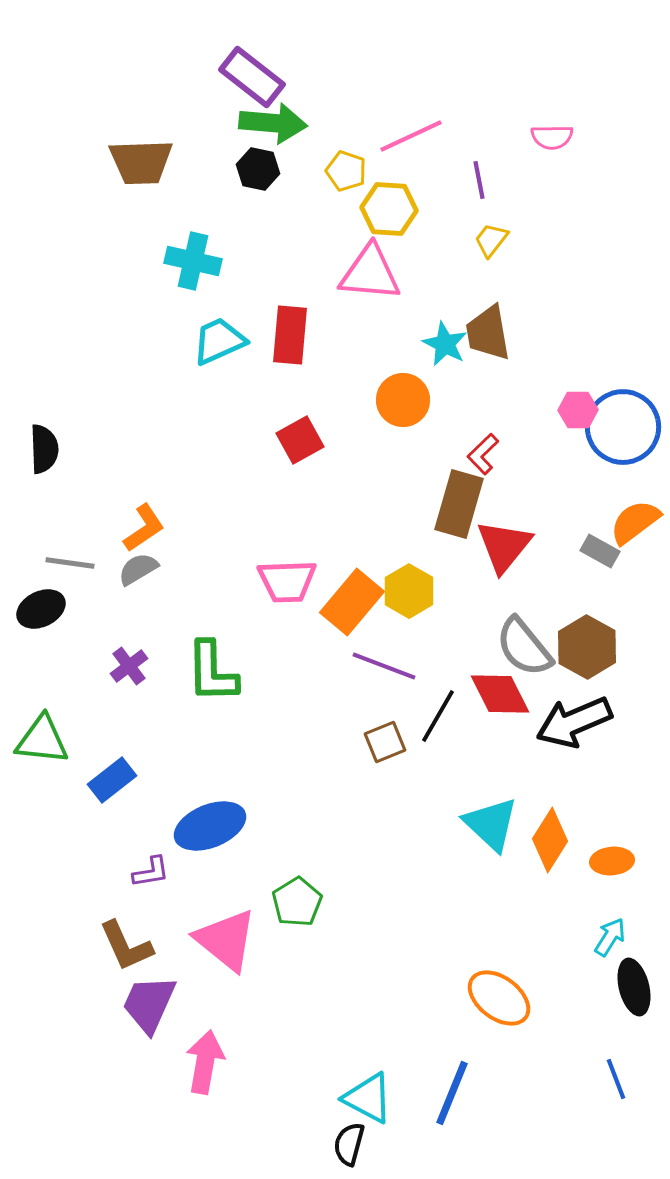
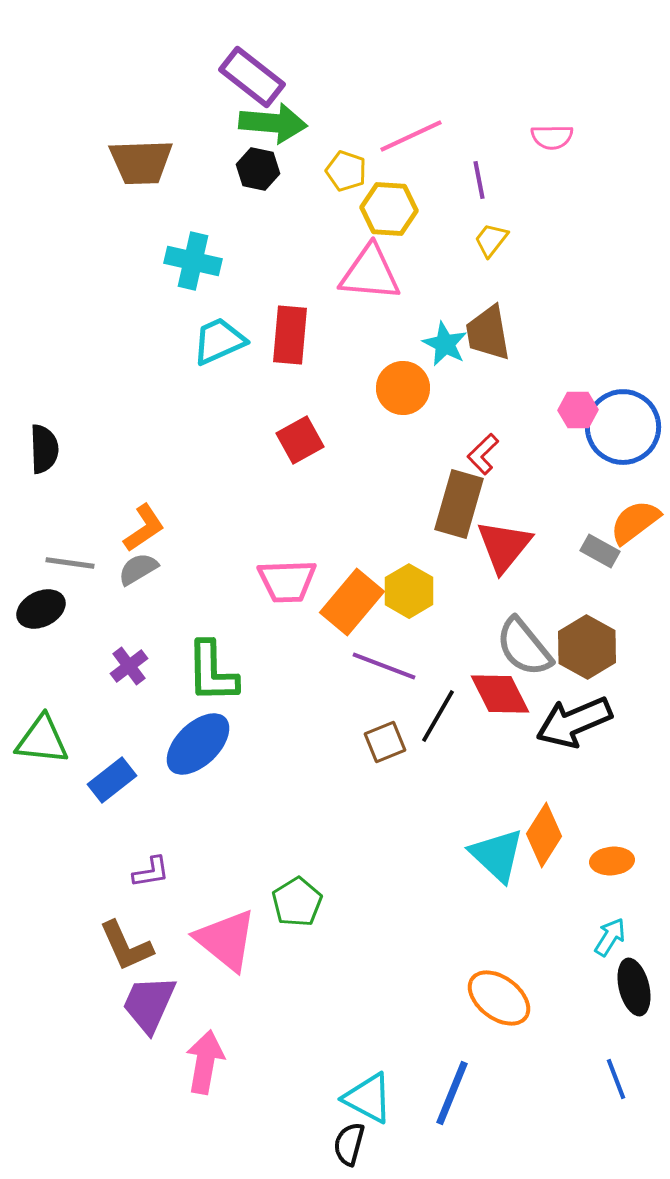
orange circle at (403, 400): moved 12 px up
cyan triangle at (491, 824): moved 6 px right, 31 px down
blue ellipse at (210, 826): moved 12 px left, 82 px up; rotated 22 degrees counterclockwise
orange diamond at (550, 840): moved 6 px left, 5 px up
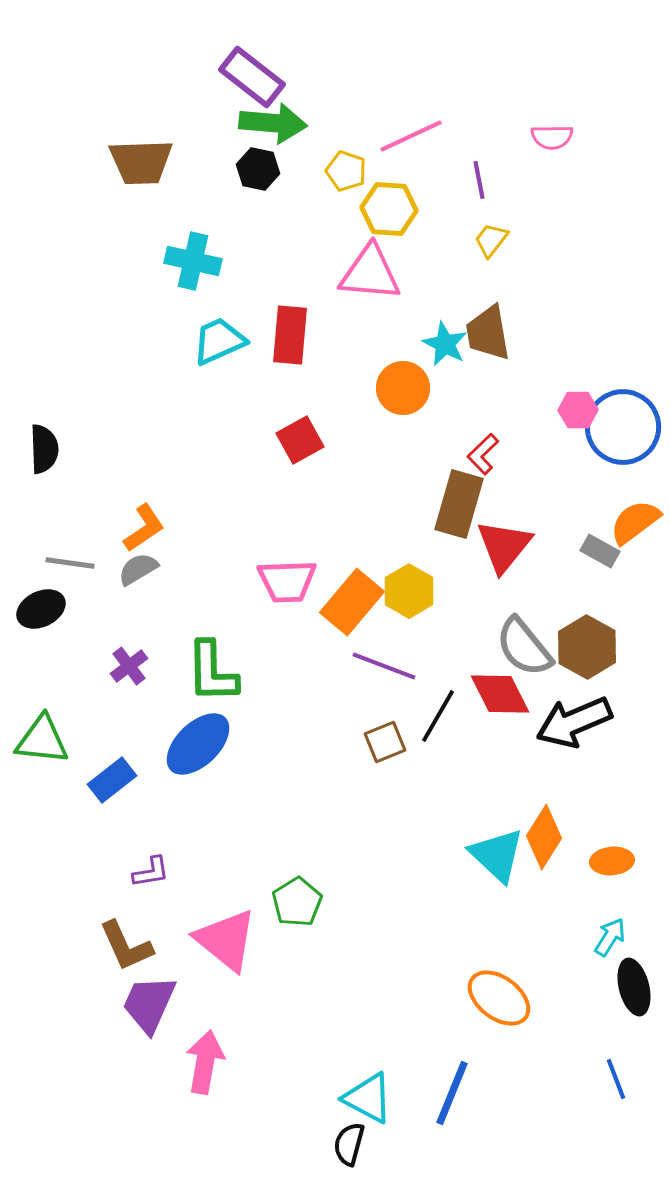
orange diamond at (544, 835): moved 2 px down
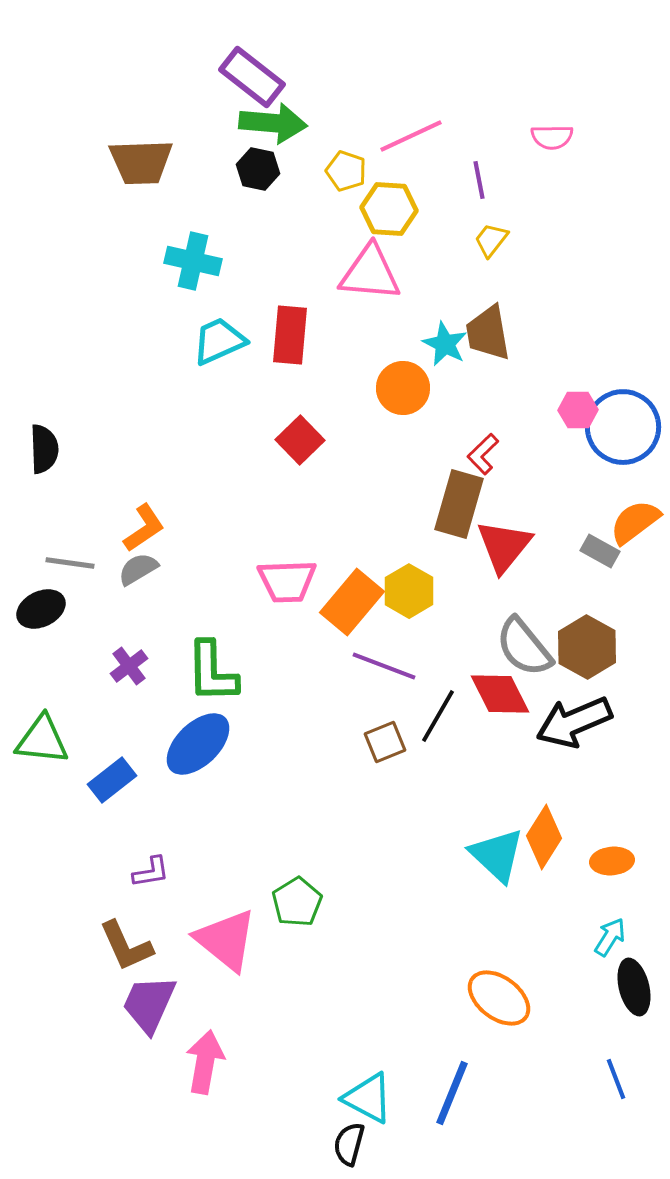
red square at (300, 440): rotated 15 degrees counterclockwise
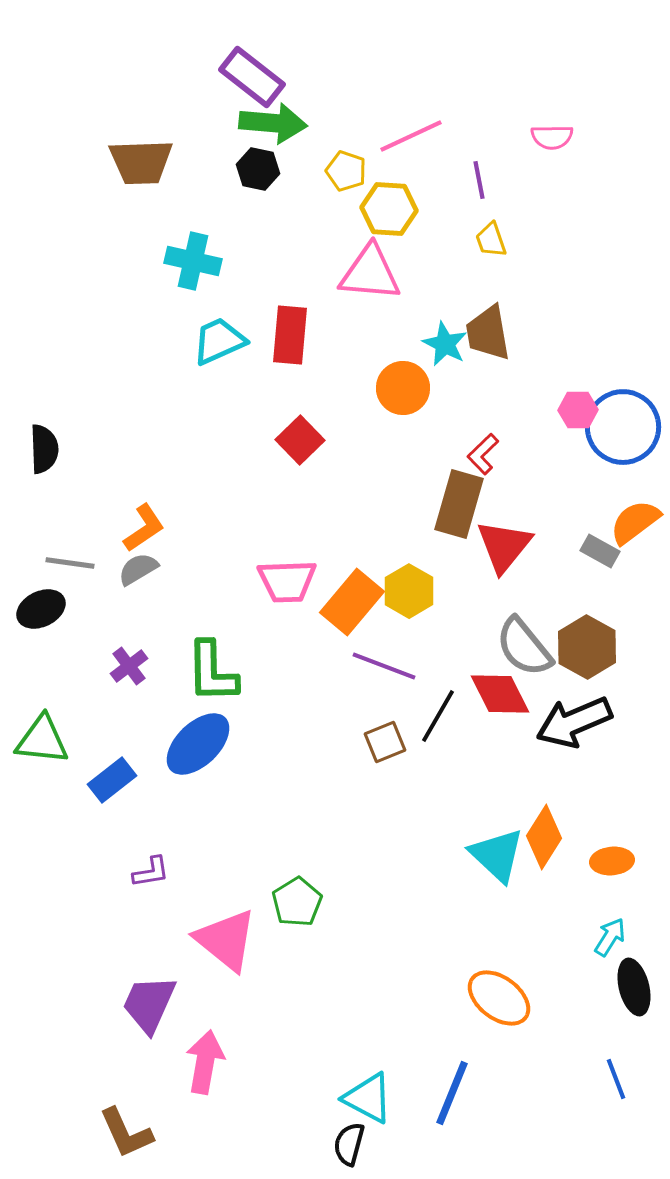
yellow trapezoid at (491, 240): rotated 57 degrees counterclockwise
brown L-shape at (126, 946): moved 187 px down
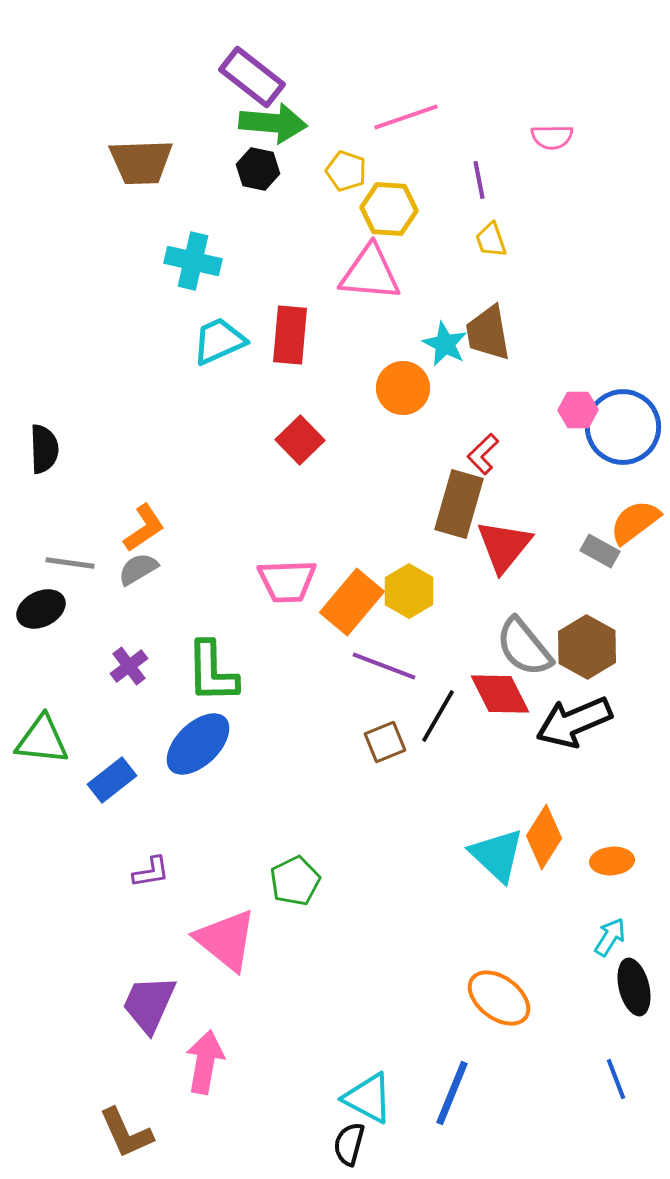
pink line at (411, 136): moved 5 px left, 19 px up; rotated 6 degrees clockwise
green pentagon at (297, 902): moved 2 px left, 21 px up; rotated 6 degrees clockwise
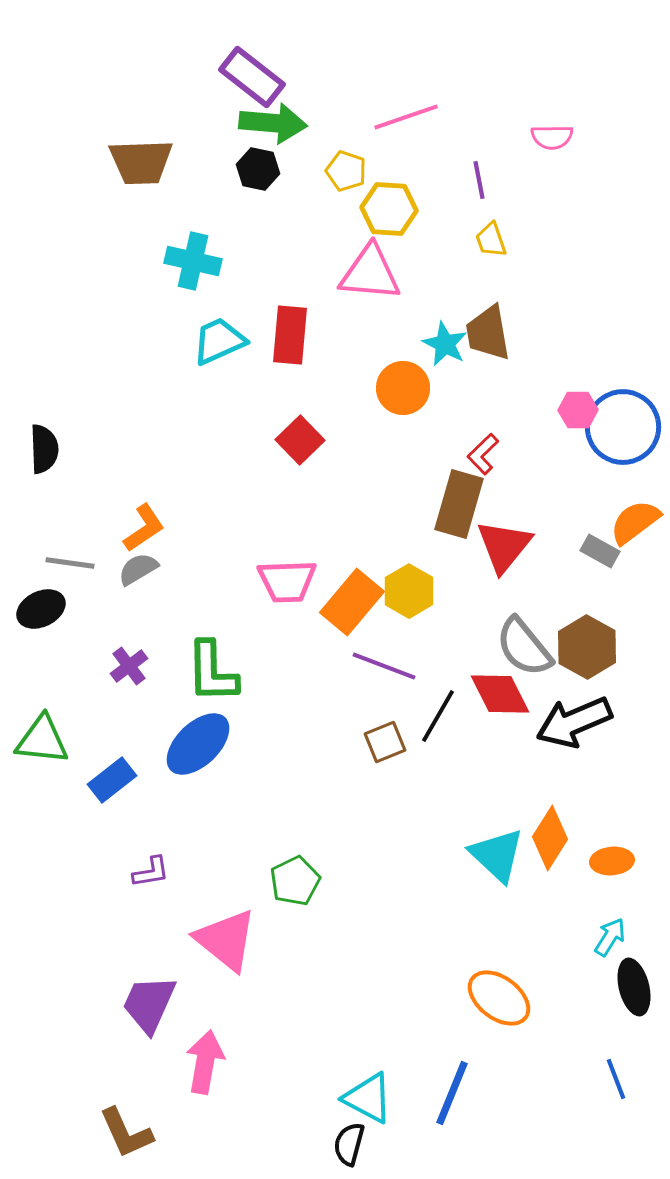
orange diamond at (544, 837): moved 6 px right, 1 px down
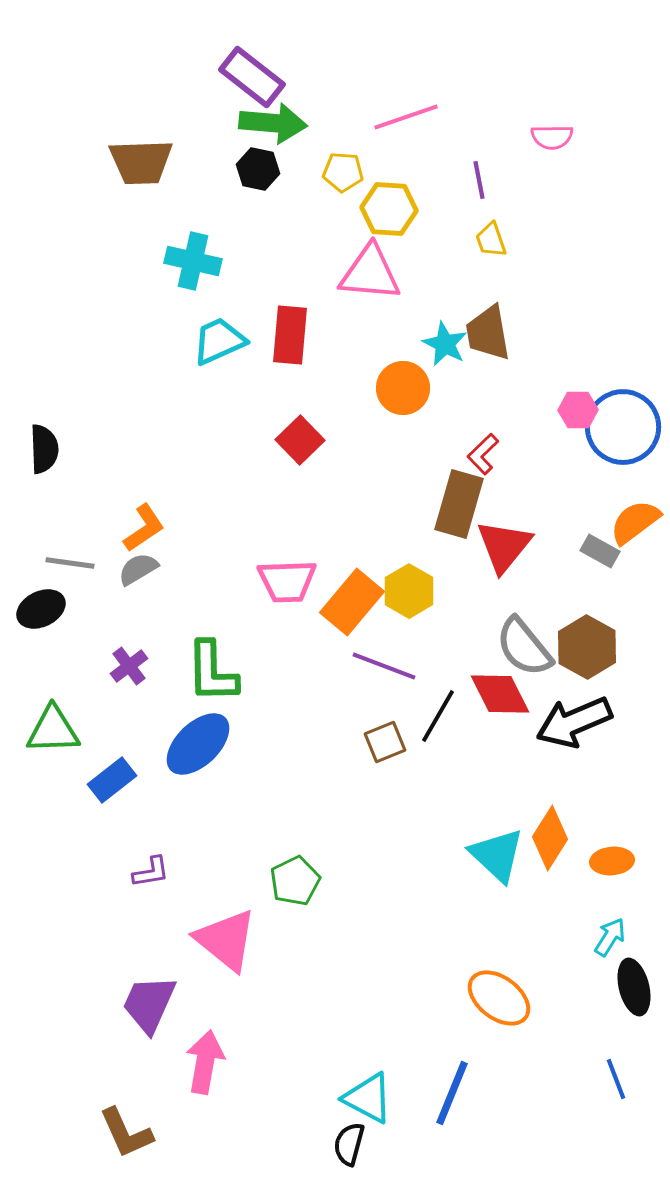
yellow pentagon at (346, 171): moved 3 px left, 1 px down; rotated 15 degrees counterclockwise
green triangle at (42, 740): moved 11 px right, 10 px up; rotated 8 degrees counterclockwise
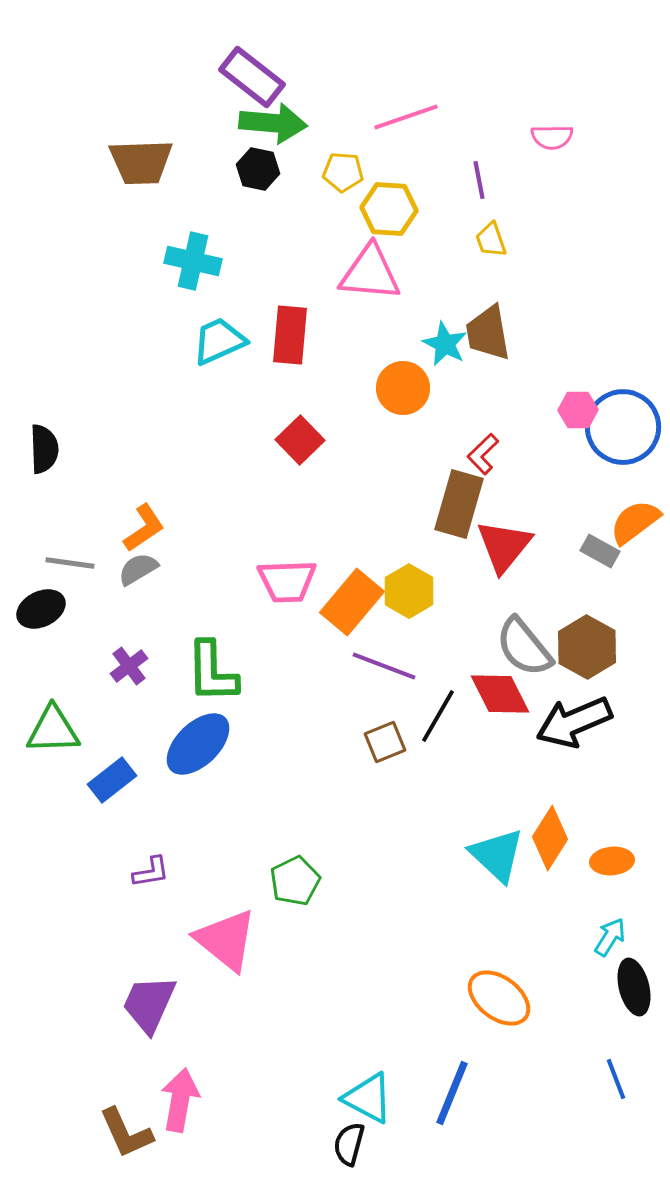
pink arrow at (205, 1062): moved 25 px left, 38 px down
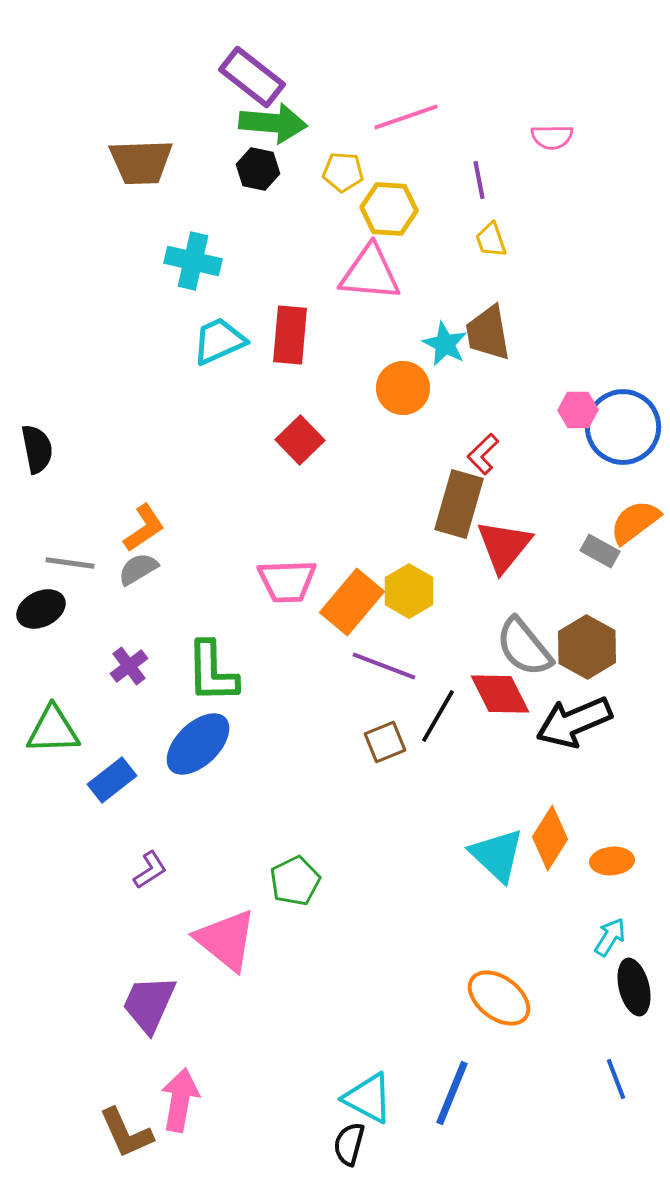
black semicircle at (44, 449): moved 7 px left; rotated 9 degrees counterclockwise
purple L-shape at (151, 872): moved 1 px left, 2 px up; rotated 24 degrees counterclockwise
